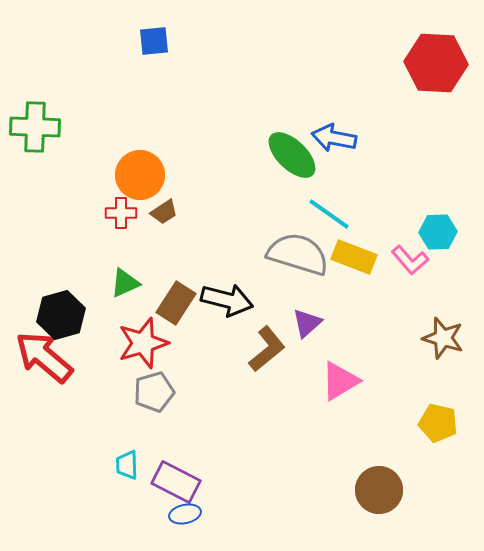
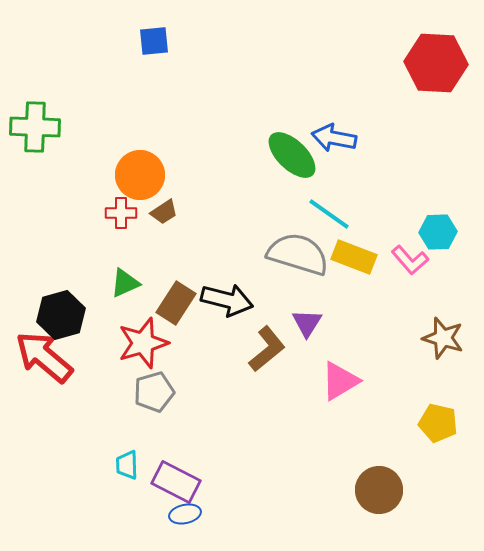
purple triangle: rotated 16 degrees counterclockwise
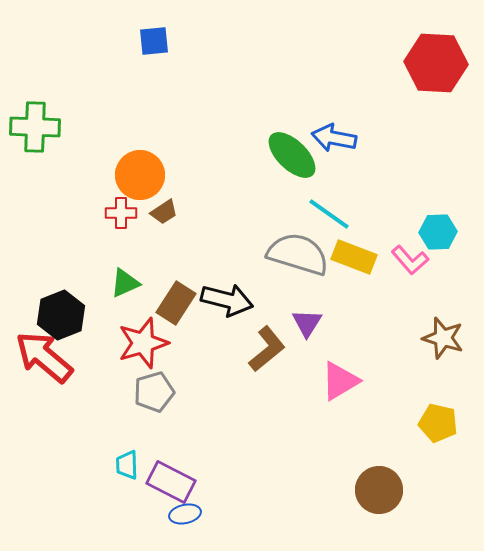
black hexagon: rotated 6 degrees counterclockwise
purple rectangle: moved 5 px left
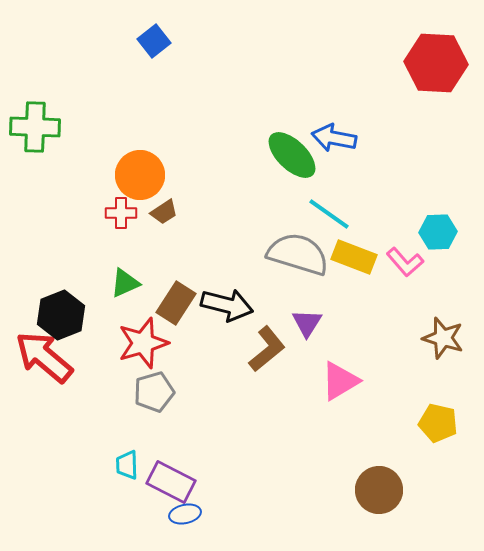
blue square: rotated 32 degrees counterclockwise
pink L-shape: moved 5 px left, 2 px down
black arrow: moved 5 px down
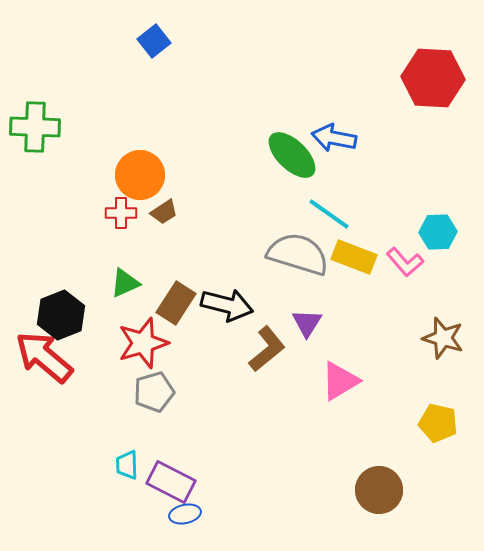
red hexagon: moved 3 px left, 15 px down
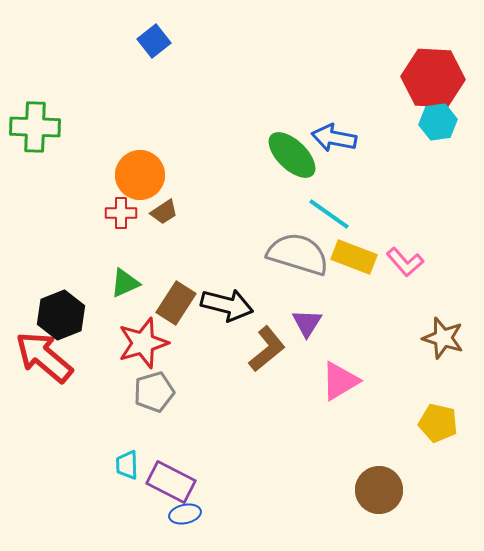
cyan hexagon: moved 110 px up; rotated 6 degrees counterclockwise
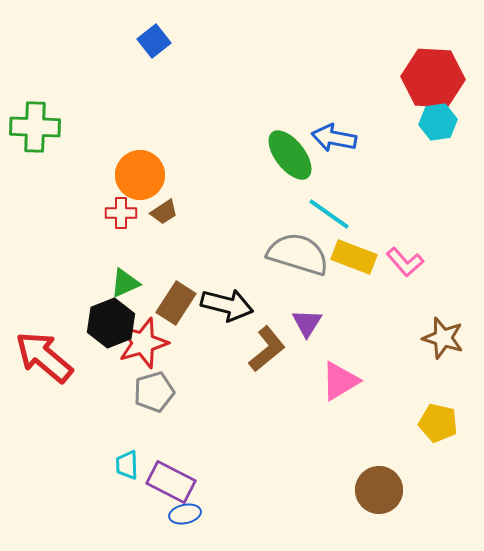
green ellipse: moved 2 px left; rotated 8 degrees clockwise
black hexagon: moved 50 px right, 8 px down
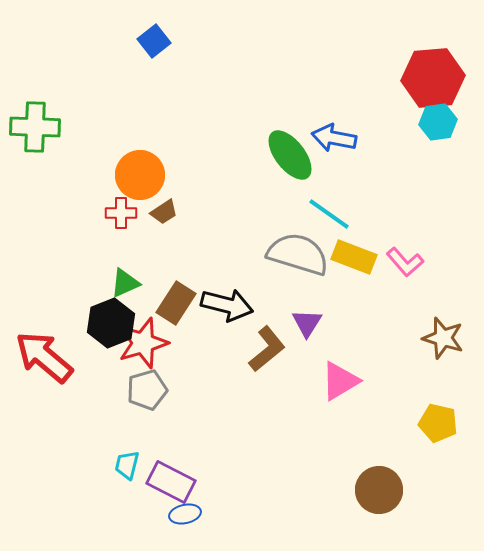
red hexagon: rotated 8 degrees counterclockwise
gray pentagon: moved 7 px left, 2 px up
cyan trapezoid: rotated 16 degrees clockwise
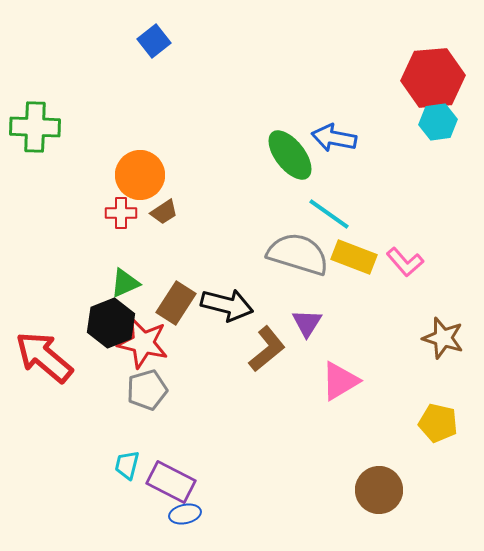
red star: rotated 30 degrees clockwise
